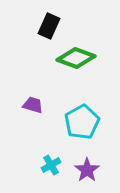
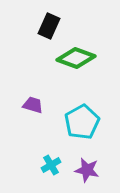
purple star: rotated 25 degrees counterclockwise
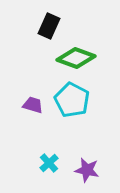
cyan pentagon: moved 10 px left, 22 px up; rotated 16 degrees counterclockwise
cyan cross: moved 2 px left, 2 px up; rotated 12 degrees counterclockwise
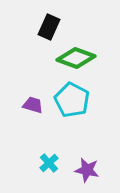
black rectangle: moved 1 px down
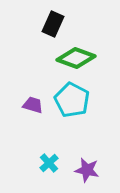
black rectangle: moved 4 px right, 3 px up
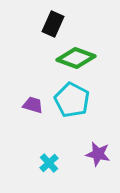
purple star: moved 11 px right, 16 px up
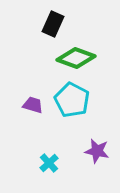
purple star: moved 1 px left, 3 px up
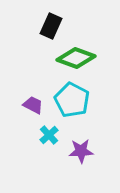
black rectangle: moved 2 px left, 2 px down
purple trapezoid: rotated 10 degrees clockwise
purple star: moved 16 px left; rotated 15 degrees counterclockwise
cyan cross: moved 28 px up
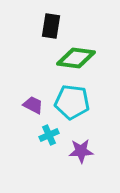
black rectangle: rotated 15 degrees counterclockwise
green diamond: rotated 12 degrees counterclockwise
cyan pentagon: moved 2 px down; rotated 20 degrees counterclockwise
cyan cross: rotated 18 degrees clockwise
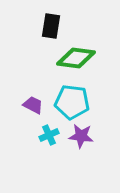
purple star: moved 15 px up; rotated 10 degrees clockwise
